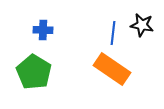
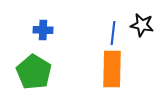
orange rectangle: rotated 57 degrees clockwise
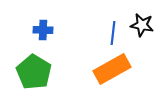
orange rectangle: rotated 60 degrees clockwise
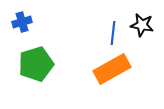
blue cross: moved 21 px left, 8 px up; rotated 18 degrees counterclockwise
green pentagon: moved 2 px right, 8 px up; rotated 24 degrees clockwise
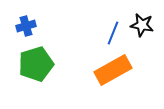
blue cross: moved 4 px right, 4 px down
blue line: rotated 15 degrees clockwise
orange rectangle: moved 1 px right, 1 px down
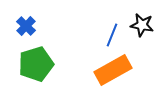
blue cross: rotated 30 degrees counterclockwise
blue line: moved 1 px left, 2 px down
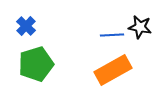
black star: moved 2 px left, 2 px down
blue line: rotated 65 degrees clockwise
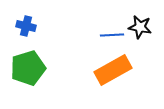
blue cross: rotated 30 degrees counterclockwise
green pentagon: moved 8 px left, 4 px down
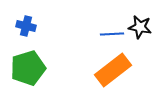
blue line: moved 1 px up
orange rectangle: rotated 9 degrees counterclockwise
